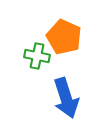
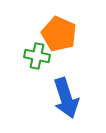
orange pentagon: moved 5 px left, 3 px up
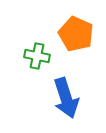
orange pentagon: moved 17 px right
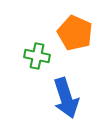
orange pentagon: moved 1 px left, 1 px up
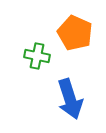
blue arrow: moved 4 px right, 1 px down
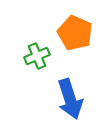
green cross: rotated 35 degrees counterclockwise
